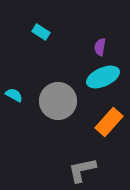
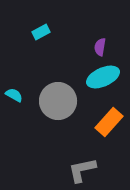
cyan rectangle: rotated 60 degrees counterclockwise
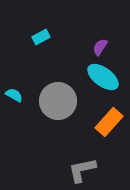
cyan rectangle: moved 5 px down
purple semicircle: rotated 24 degrees clockwise
cyan ellipse: rotated 60 degrees clockwise
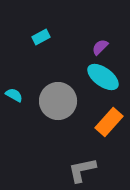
purple semicircle: rotated 12 degrees clockwise
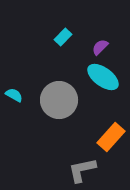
cyan rectangle: moved 22 px right; rotated 18 degrees counterclockwise
gray circle: moved 1 px right, 1 px up
orange rectangle: moved 2 px right, 15 px down
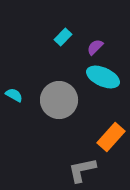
purple semicircle: moved 5 px left
cyan ellipse: rotated 12 degrees counterclockwise
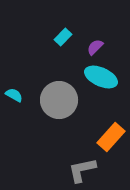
cyan ellipse: moved 2 px left
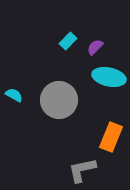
cyan rectangle: moved 5 px right, 4 px down
cyan ellipse: moved 8 px right; rotated 12 degrees counterclockwise
orange rectangle: rotated 20 degrees counterclockwise
